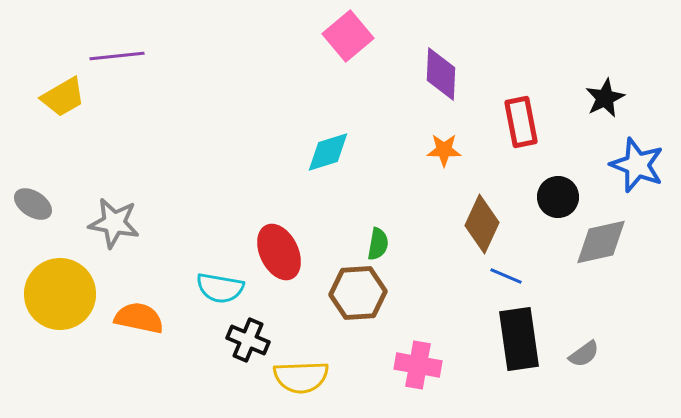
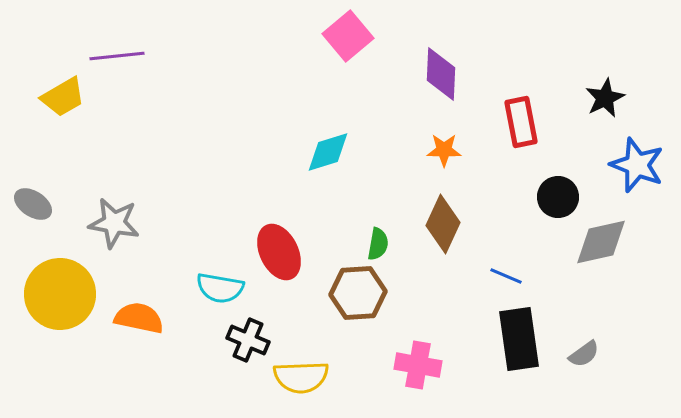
brown diamond: moved 39 px left
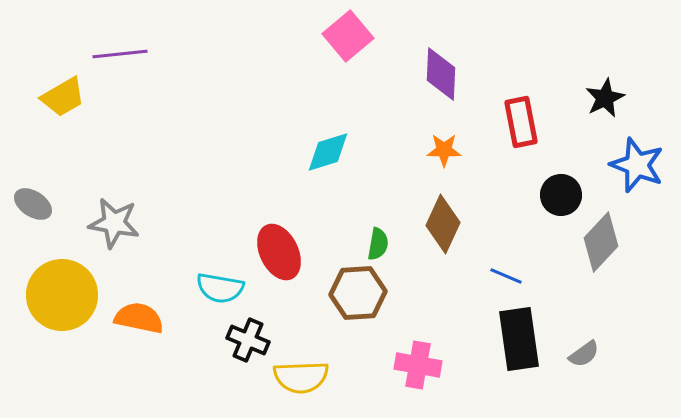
purple line: moved 3 px right, 2 px up
black circle: moved 3 px right, 2 px up
gray diamond: rotated 34 degrees counterclockwise
yellow circle: moved 2 px right, 1 px down
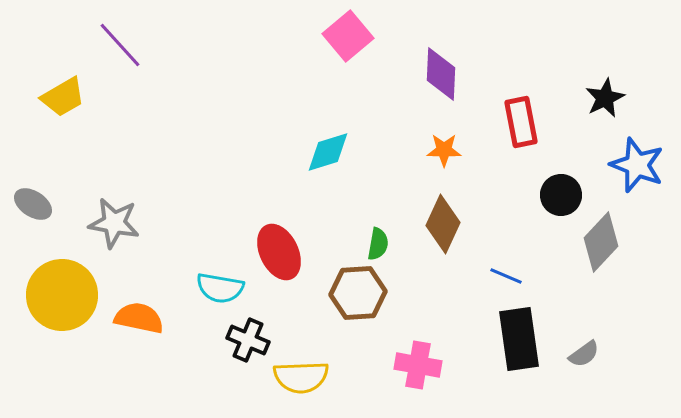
purple line: moved 9 px up; rotated 54 degrees clockwise
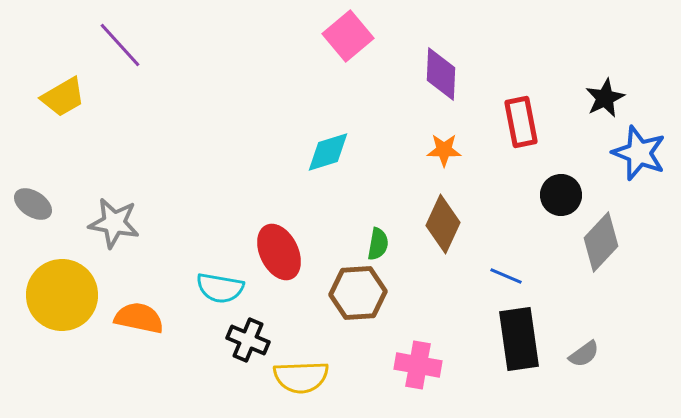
blue star: moved 2 px right, 12 px up
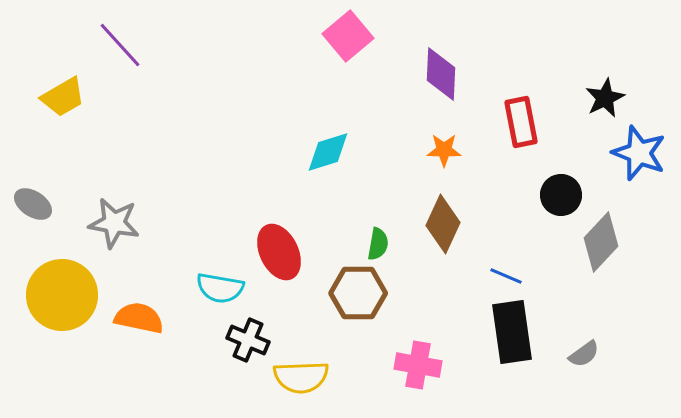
brown hexagon: rotated 4 degrees clockwise
black rectangle: moved 7 px left, 7 px up
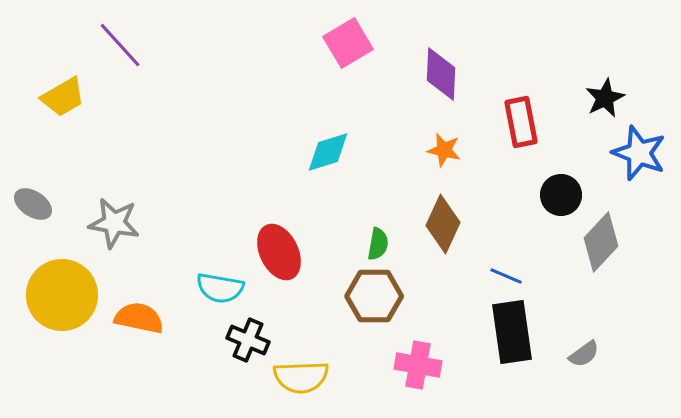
pink square: moved 7 px down; rotated 9 degrees clockwise
orange star: rotated 12 degrees clockwise
brown hexagon: moved 16 px right, 3 px down
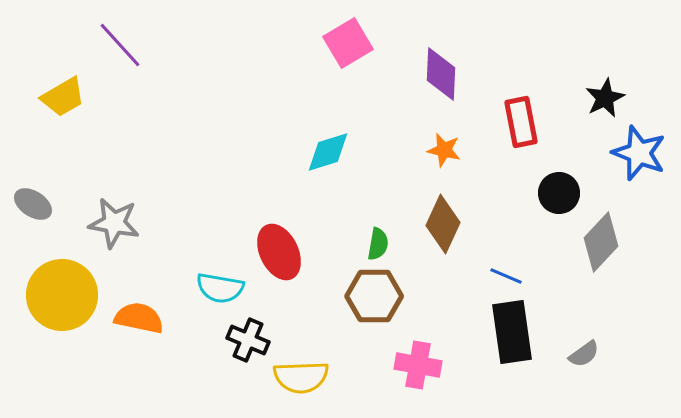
black circle: moved 2 px left, 2 px up
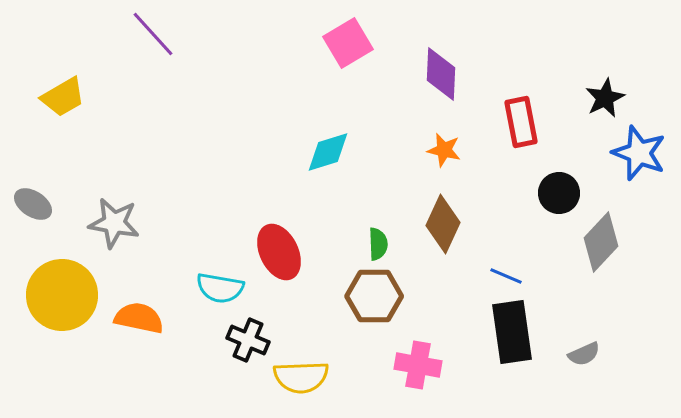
purple line: moved 33 px right, 11 px up
green semicircle: rotated 12 degrees counterclockwise
gray semicircle: rotated 12 degrees clockwise
